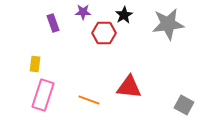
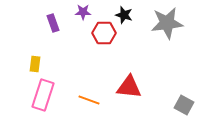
black star: rotated 24 degrees counterclockwise
gray star: moved 1 px left, 1 px up
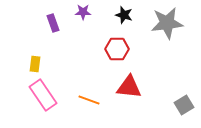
red hexagon: moved 13 px right, 16 px down
pink rectangle: rotated 52 degrees counterclockwise
gray square: rotated 30 degrees clockwise
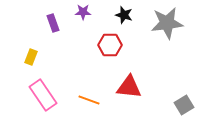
red hexagon: moved 7 px left, 4 px up
yellow rectangle: moved 4 px left, 7 px up; rotated 14 degrees clockwise
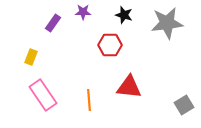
purple rectangle: rotated 54 degrees clockwise
orange line: rotated 65 degrees clockwise
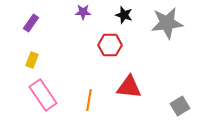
purple rectangle: moved 22 px left
yellow rectangle: moved 1 px right, 3 px down
orange line: rotated 15 degrees clockwise
gray square: moved 4 px left, 1 px down
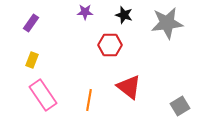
purple star: moved 2 px right
red triangle: rotated 32 degrees clockwise
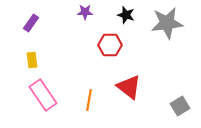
black star: moved 2 px right
yellow rectangle: rotated 28 degrees counterclockwise
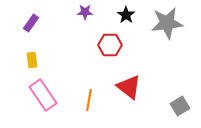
black star: rotated 18 degrees clockwise
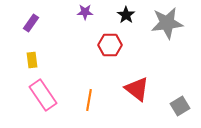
red triangle: moved 8 px right, 2 px down
